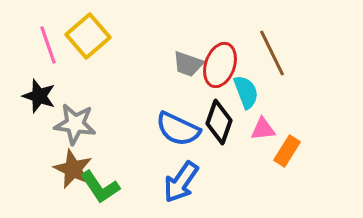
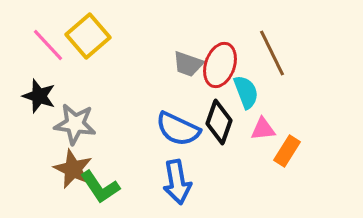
pink line: rotated 24 degrees counterclockwise
blue arrow: moved 4 px left; rotated 45 degrees counterclockwise
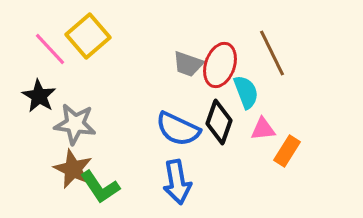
pink line: moved 2 px right, 4 px down
black star: rotated 12 degrees clockwise
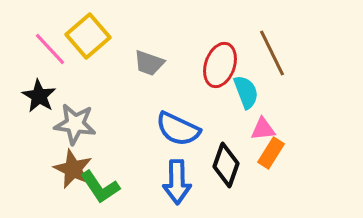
gray trapezoid: moved 39 px left, 1 px up
black diamond: moved 7 px right, 43 px down
orange rectangle: moved 16 px left, 2 px down
blue arrow: rotated 9 degrees clockwise
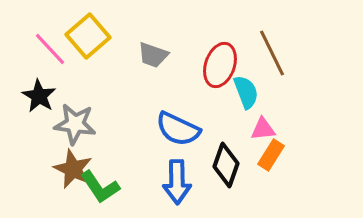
gray trapezoid: moved 4 px right, 8 px up
orange rectangle: moved 2 px down
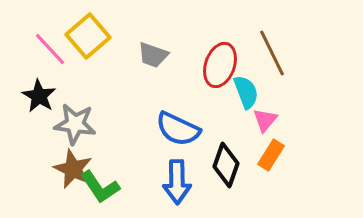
pink triangle: moved 2 px right, 9 px up; rotated 44 degrees counterclockwise
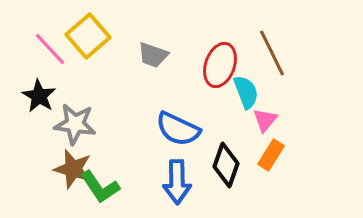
brown star: rotated 9 degrees counterclockwise
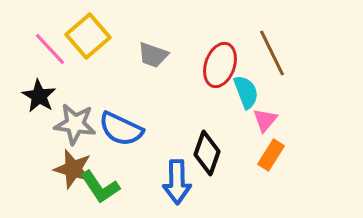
blue semicircle: moved 57 px left
black diamond: moved 19 px left, 12 px up
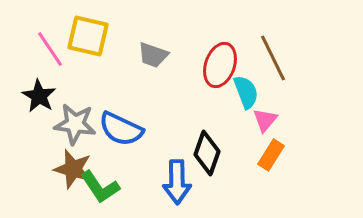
yellow square: rotated 36 degrees counterclockwise
pink line: rotated 9 degrees clockwise
brown line: moved 1 px right, 5 px down
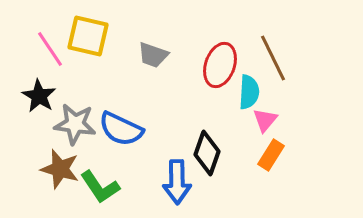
cyan semicircle: moved 3 px right; rotated 24 degrees clockwise
brown star: moved 13 px left
